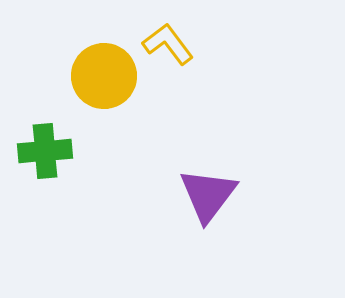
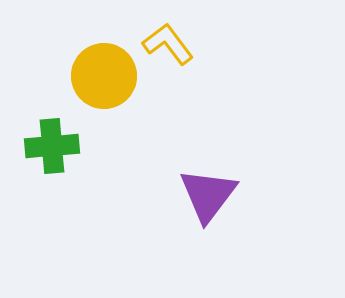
green cross: moved 7 px right, 5 px up
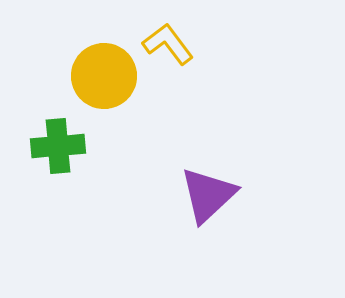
green cross: moved 6 px right
purple triangle: rotated 10 degrees clockwise
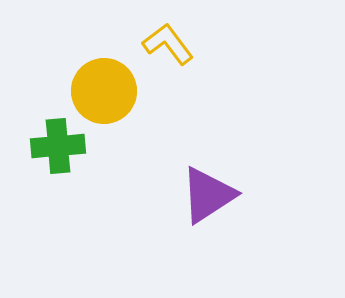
yellow circle: moved 15 px down
purple triangle: rotated 10 degrees clockwise
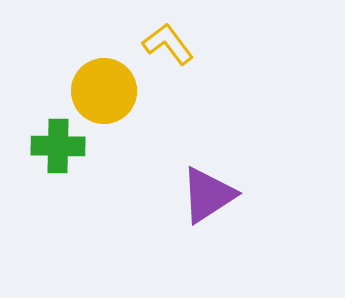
green cross: rotated 6 degrees clockwise
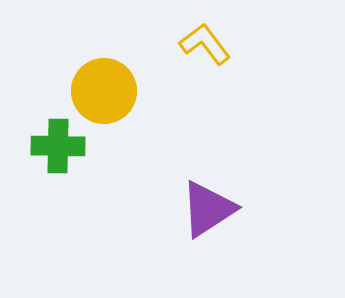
yellow L-shape: moved 37 px right
purple triangle: moved 14 px down
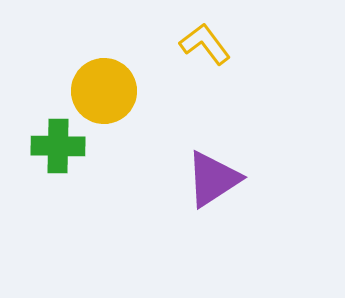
purple triangle: moved 5 px right, 30 px up
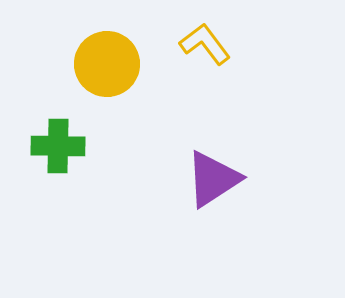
yellow circle: moved 3 px right, 27 px up
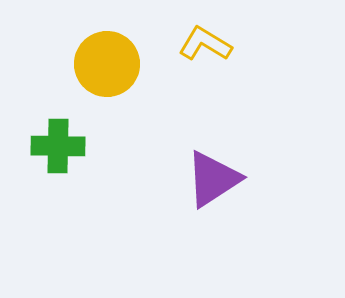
yellow L-shape: rotated 22 degrees counterclockwise
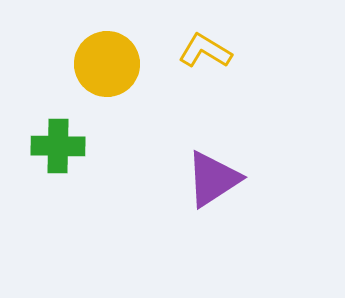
yellow L-shape: moved 7 px down
